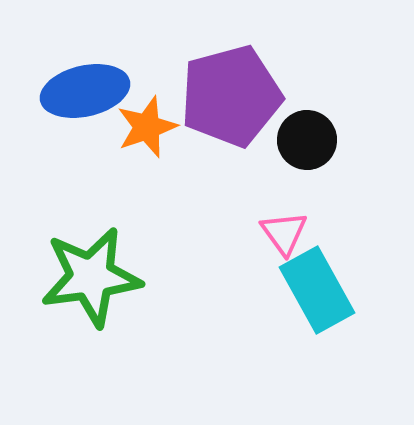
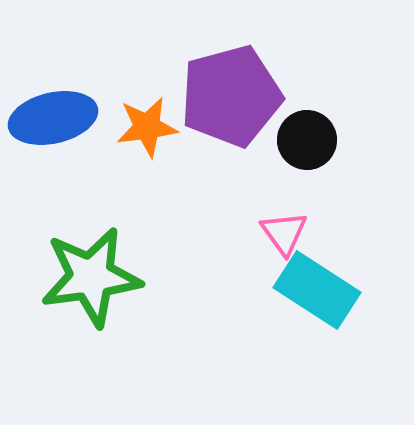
blue ellipse: moved 32 px left, 27 px down
orange star: rotated 12 degrees clockwise
cyan rectangle: rotated 28 degrees counterclockwise
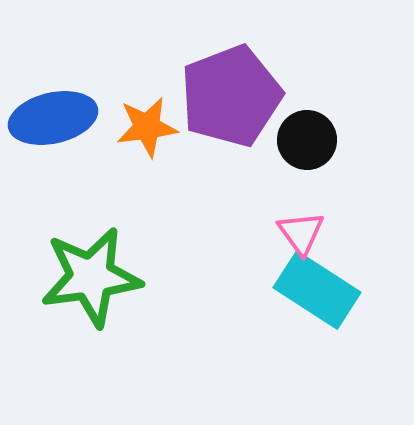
purple pentagon: rotated 6 degrees counterclockwise
pink triangle: moved 17 px right
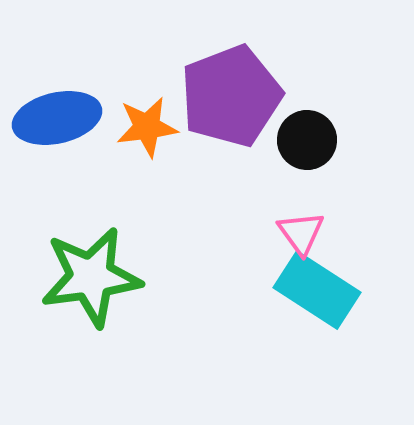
blue ellipse: moved 4 px right
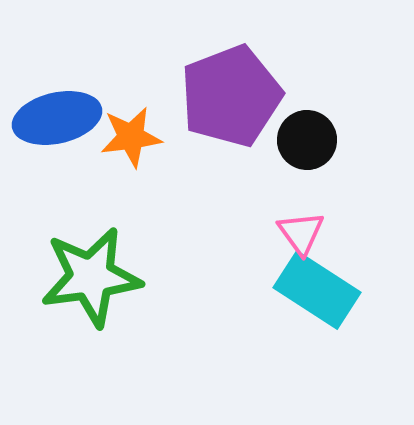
orange star: moved 16 px left, 10 px down
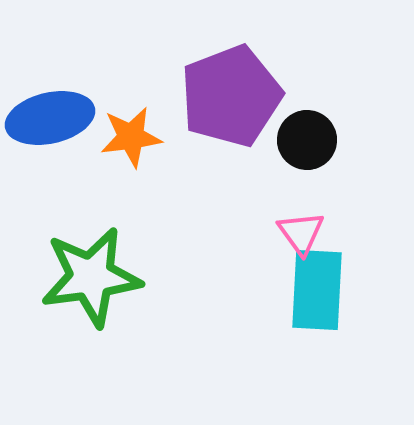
blue ellipse: moved 7 px left
cyan rectangle: rotated 60 degrees clockwise
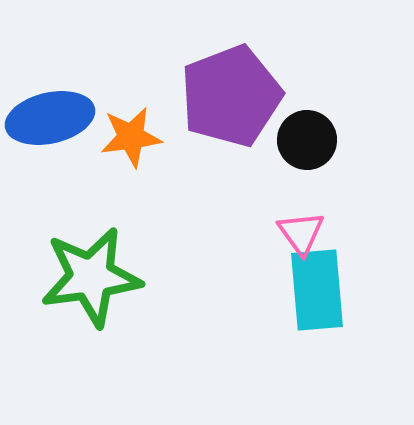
cyan rectangle: rotated 8 degrees counterclockwise
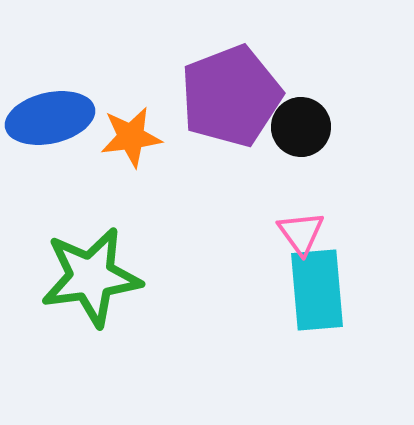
black circle: moved 6 px left, 13 px up
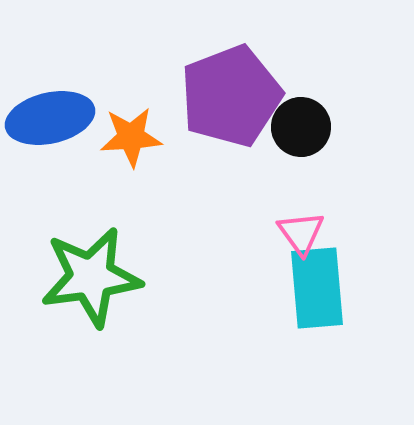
orange star: rotated 4 degrees clockwise
cyan rectangle: moved 2 px up
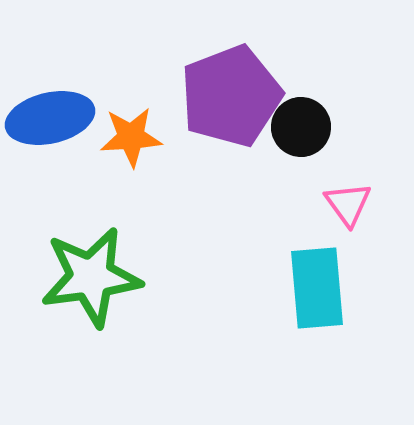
pink triangle: moved 47 px right, 29 px up
